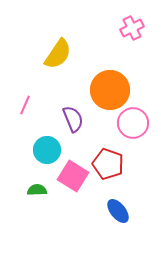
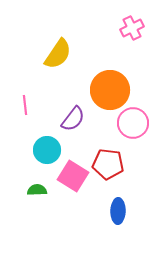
pink line: rotated 30 degrees counterclockwise
purple semicircle: rotated 60 degrees clockwise
red pentagon: rotated 12 degrees counterclockwise
blue ellipse: rotated 40 degrees clockwise
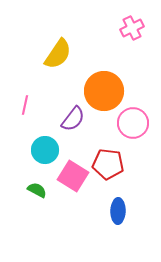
orange circle: moved 6 px left, 1 px down
pink line: rotated 18 degrees clockwise
cyan circle: moved 2 px left
green semicircle: rotated 30 degrees clockwise
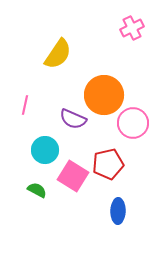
orange circle: moved 4 px down
purple semicircle: rotated 76 degrees clockwise
red pentagon: rotated 20 degrees counterclockwise
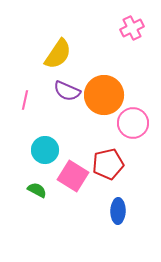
pink line: moved 5 px up
purple semicircle: moved 6 px left, 28 px up
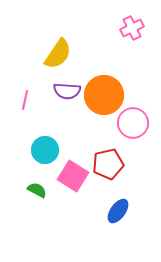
purple semicircle: rotated 20 degrees counterclockwise
blue ellipse: rotated 35 degrees clockwise
